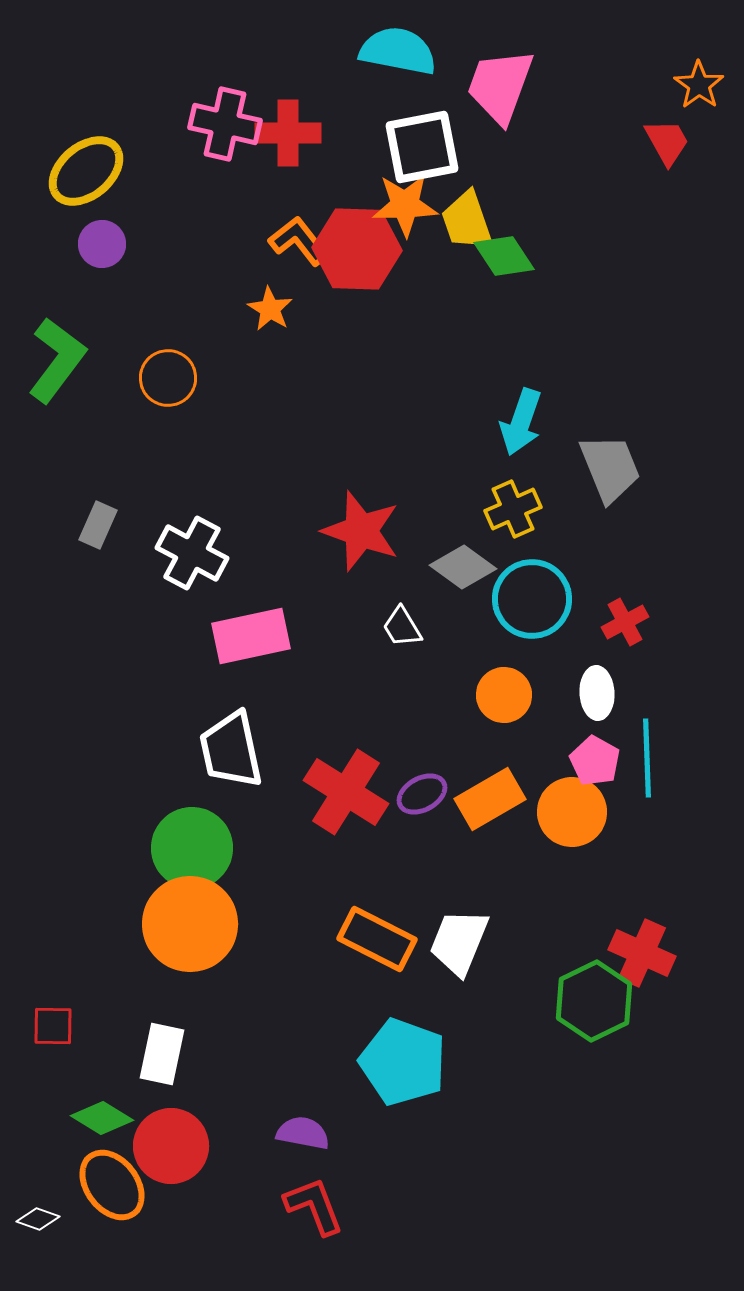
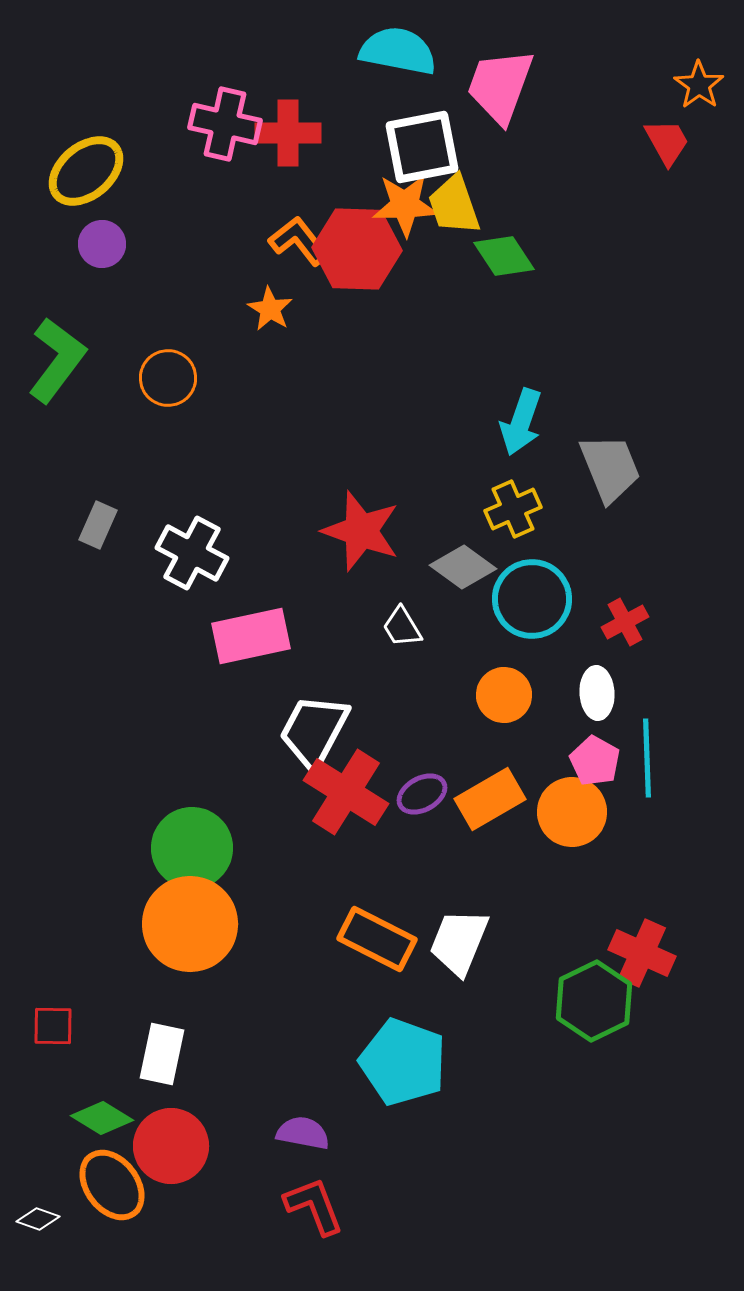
yellow trapezoid at (467, 221): moved 13 px left, 16 px up
white trapezoid at (231, 750): moved 83 px right, 19 px up; rotated 40 degrees clockwise
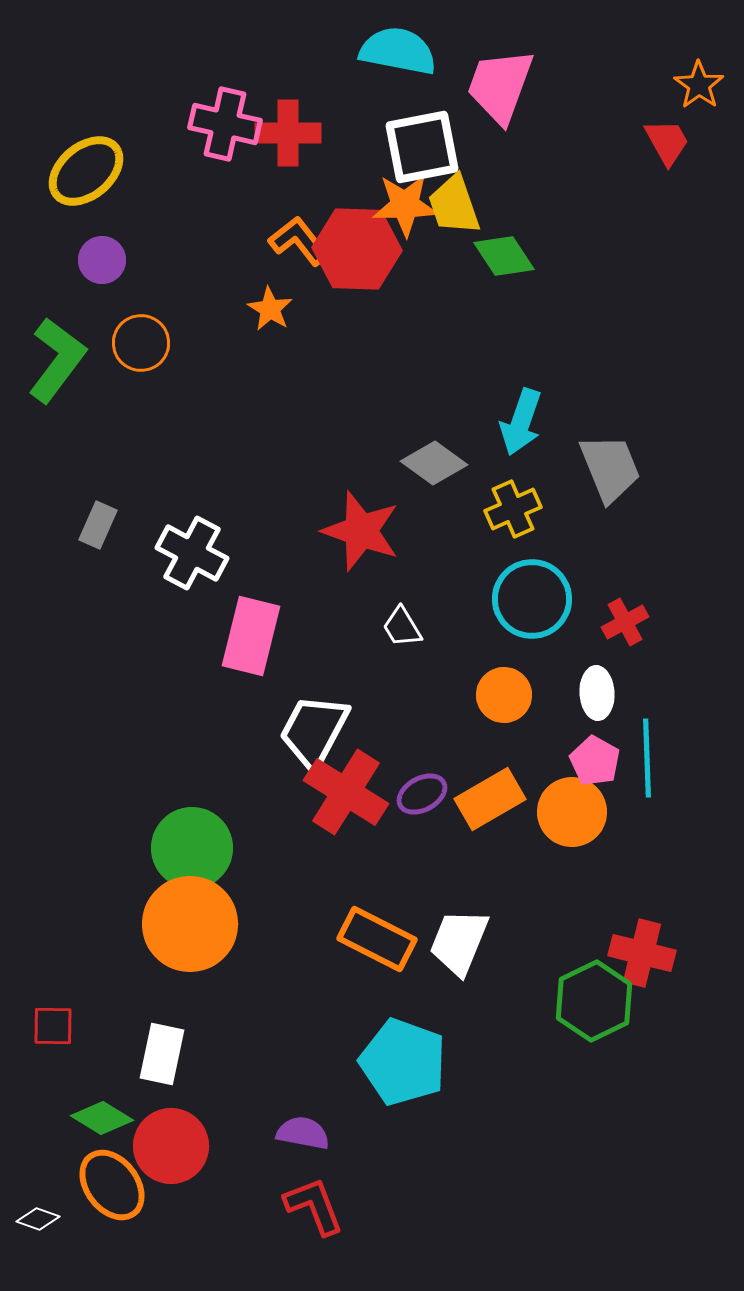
purple circle at (102, 244): moved 16 px down
orange circle at (168, 378): moved 27 px left, 35 px up
gray diamond at (463, 567): moved 29 px left, 104 px up
pink rectangle at (251, 636): rotated 64 degrees counterclockwise
red cross at (642, 953): rotated 10 degrees counterclockwise
